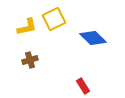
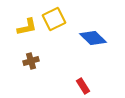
brown cross: moved 1 px right, 1 px down
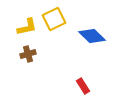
blue diamond: moved 1 px left, 2 px up
brown cross: moved 3 px left, 7 px up
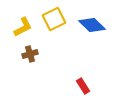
yellow L-shape: moved 4 px left; rotated 15 degrees counterclockwise
blue diamond: moved 11 px up
brown cross: moved 2 px right
